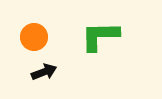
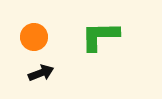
black arrow: moved 3 px left, 1 px down
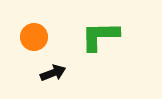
black arrow: moved 12 px right
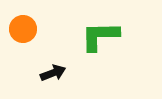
orange circle: moved 11 px left, 8 px up
